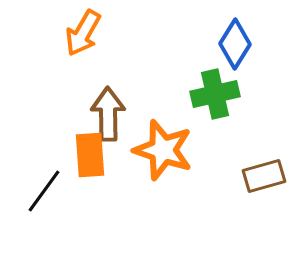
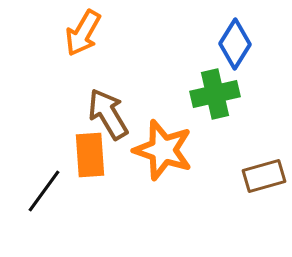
brown arrow: rotated 30 degrees counterclockwise
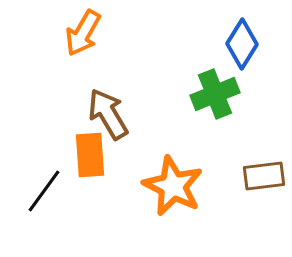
blue diamond: moved 7 px right
green cross: rotated 9 degrees counterclockwise
orange star: moved 10 px right, 36 px down; rotated 8 degrees clockwise
brown rectangle: rotated 9 degrees clockwise
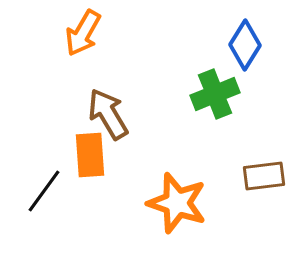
blue diamond: moved 3 px right, 1 px down
orange star: moved 4 px right, 17 px down; rotated 8 degrees counterclockwise
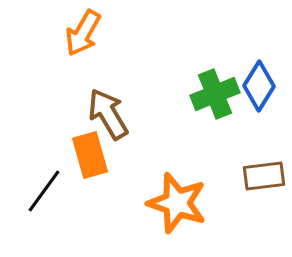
blue diamond: moved 14 px right, 41 px down
orange rectangle: rotated 12 degrees counterclockwise
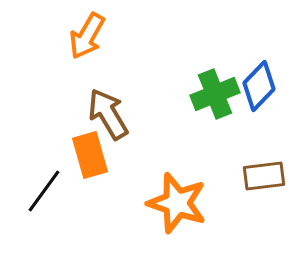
orange arrow: moved 4 px right, 3 px down
blue diamond: rotated 12 degrees clockwise
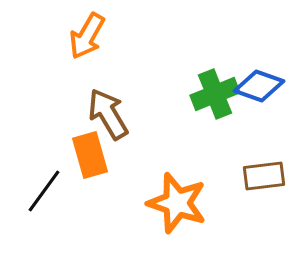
blue diamond: rotated 66 degrees clockwise
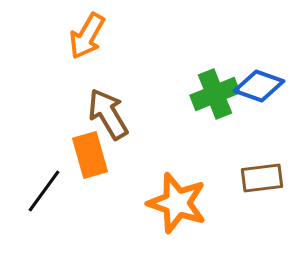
brown rectangle: moved 2 px left, 2 px down
